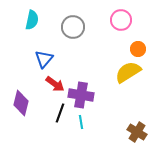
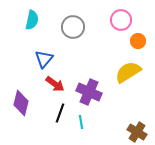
orange circle: moved 8 px up
purple cross: moved 8 px right, 3 px up; rotated 15 degrees clockwise
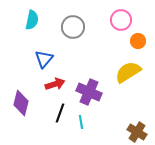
red arrow: rotated 54 degrees counterclockwise
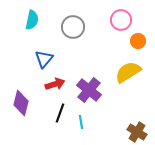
purple cross: moved 2 px up; rotated 15 degrees clockwise
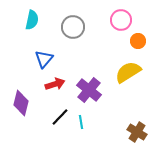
black line: moved 4 px down; rotated 24 degrees clockwise
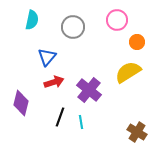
pink circle: moved 4 px left
orange circle: moved 1 px left, 1 px down
blue triangle: moved 3 px right, 2 px up
red arrow: moved 1 px left, 2 px up
black line: rotated 24 degrees counterclockwise
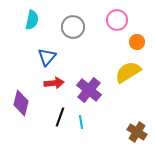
red arrow: moved 1 px down; rotated 12 degrees clockwise
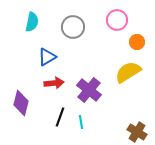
cyan semicircle: moved 2 px down
blue triangle: rotated 18 degrees clockwise
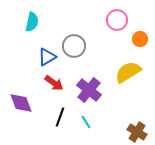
gray circle: moved 1 px right, 19 px down
orange circle: moved 3 px right, 3 px up
red arrow: rotated 42 degrees clockwise
purple diamond: rotated 35 degrees counterclockwise
cyan line: moved 5 px right; rotated 24 degrees counterclockwise
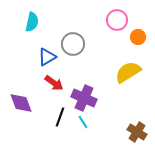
orange circle: moved 2 px left, 2 px up
gray circle: moved 1 px left, 2 px up
purple cross: moved 5 px left, 8 px down; rotated 15 degrees counterclockwise
cyan line: moved 3 px left
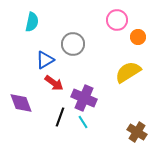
blue triangle: moved 2 px left, 3 px down
